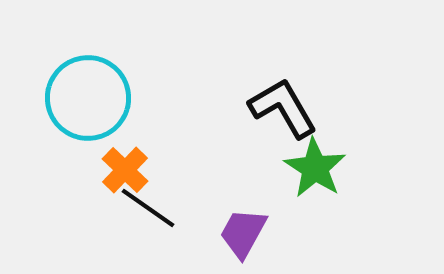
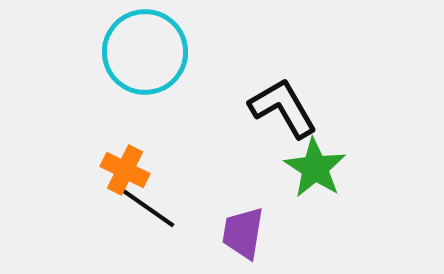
cyan circle: moved 57 px right, 46 px up
orange cross: rotated 18 degrees counterclockwise
purple trapezoid: rotated 20 degrees counterclockwise
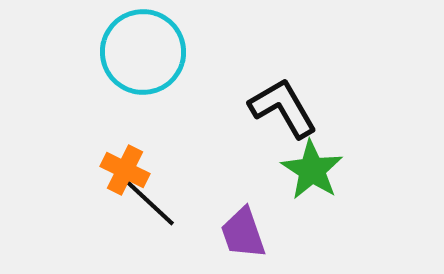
cyan circle: moved 2 px left
green star: moved 3 px left, 2 px down
black line: moved 2 px right, 5 px up; rotated 8 degrees clockwise
purple trapezoid: rotated 28 degrees counterclockwise
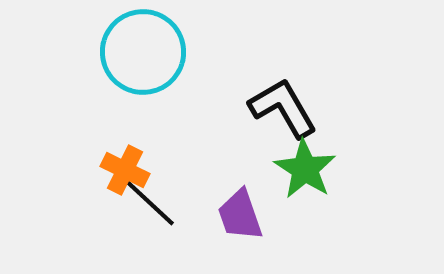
green star: moved 7 px left, 1 px up
purple trapezoid: moved 3 px left, 18 px up
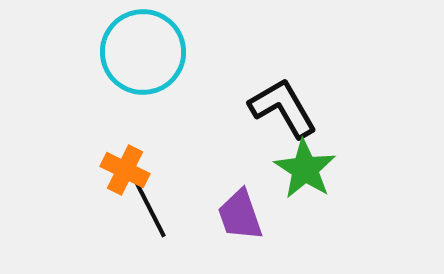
black line: moved 6 px down; rotated 20 degrees clockwise
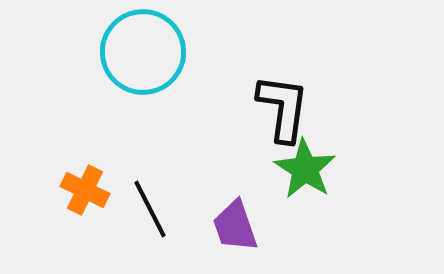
black L-shape: rotated 38 degrees clockwise
orange cross: moved 40 px left, 20 px down
purple trapezoid: moved 5 px left, 11 px down
